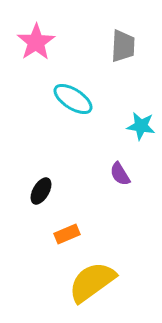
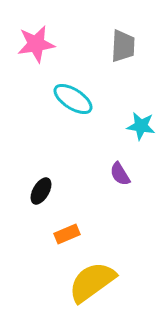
pink star: moved 2 px down; rotated 24 degrees clockwise
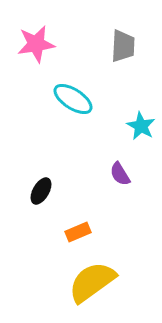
cyan star: rotated 20 degrees clockwise
orange rectangle: moved 11 px right, 2 px up
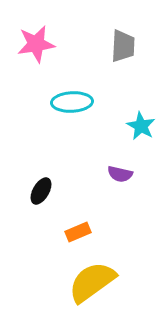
cyan ellipse: moved 1 px left, 3 px down; rotated 36 degrees counterclockwise
purple semicircle: rotated 45 degrees counterclockwise
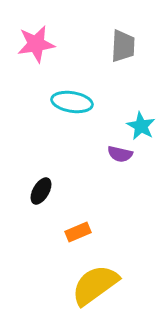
cyan ellipse: rotated 12 degrees clockwise
purple semicircle: moved 20 px up
yellow semicircle: moved 3 px right, 3 px down
